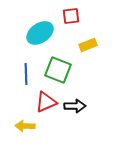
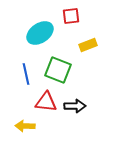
blue line: rotated 10 degrees counterclockwise
red triangle: rotated 30 degrees clockwise
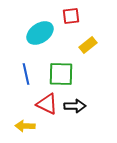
yellow rectangle: rotated 18 degrees counterclockwise
green square: moved 3 px right, 4 px down; rotated 20 degrees counterclockwise
red triangle: moved 1 px right, 2 px down; rotated 20 degrees clockwise
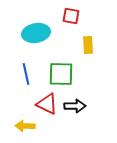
red square: rotated 18 degrees clockwise
cyan ellipse: moved 4 px left; rotated 24 degrees clockwise
yellow rectangle: rotated 54 degrees counterclockwise
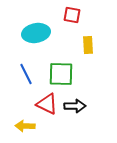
red square: moved 1 px right, 1 px up
blue line: rotated 15 degrees counterclockwise
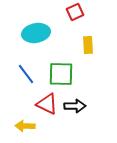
red square: moved 3 px right, 3 px up; rotated 36 degrees counterclockwise
blue line: rotated 10 degrees counterclockwise
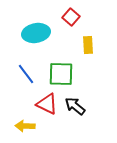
red square: moved 4 px left, 5 px down; rotated 24 degrees counterclockwise
black arrow: rotated 140 degrees counterclockwise
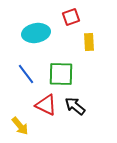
red square: rotated 30 degrees clockwise
yellow rectangle: moved 1 px right, 3 px up
red triangle: moved 1 px left, 1 px down
yellow arrow: moved 5 px left; rotated 132 degrees counterclockwise
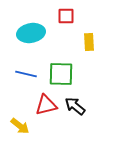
red square: moved 5 px left, 1 px up; rotated 18 degrees clockwise
cyan ellipse: moved 5 px left
blue line: rotated 40 degrees counterclockwise
red triangle: rotated 40 degrees counterclockwise
yellow arrow: rotated 12 degrees counterclockwise
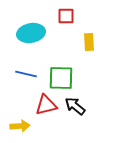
green square: moved 4 px down
yellow arrow: rotated 42 degrees counterclockwise
